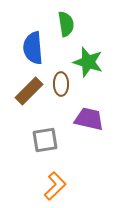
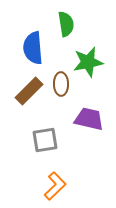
green star: rotated 28 degrees counterclockwise
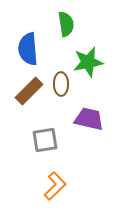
blue semicircle: moved 5 px left, 1 px down
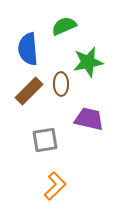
green semicircle: moved 2 px left, 2 px down; rotated 105 degrees counterclockwise
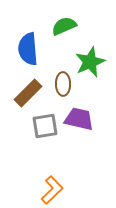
green star: moved 2 px right; rotated 12 degrees counterclockwise
brown ellipse: moved 2 px right
brown rectangle: moved 1 px left, 2 px down
purple trapezoid: moved 10 px left
gray square: moved 14 px up
orange L-shape: moved 3 px left, 4 px down
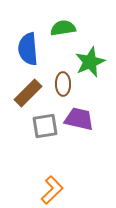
green semicircle: moved 1 px left, 2 px down; rotated 15 degrees clockwise
